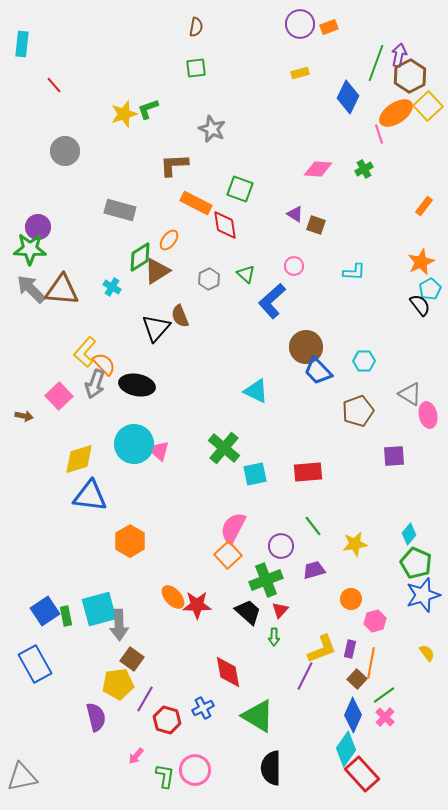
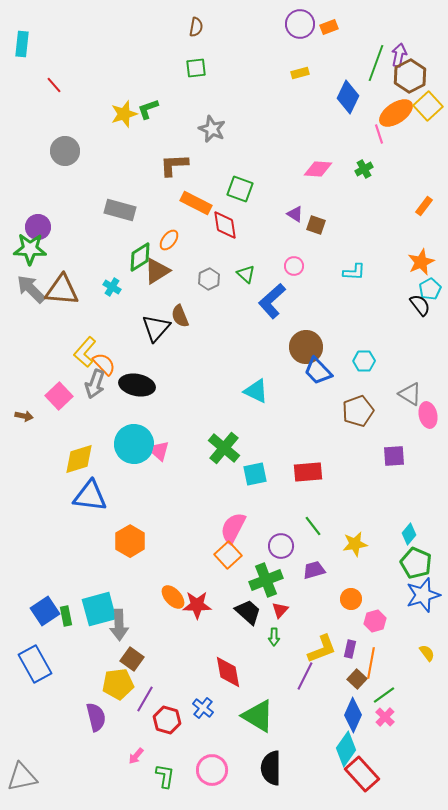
blue cross at (203, 708): rotated 25 degrees counterclockwise
pink circle at (195, 770): moved 17 px right
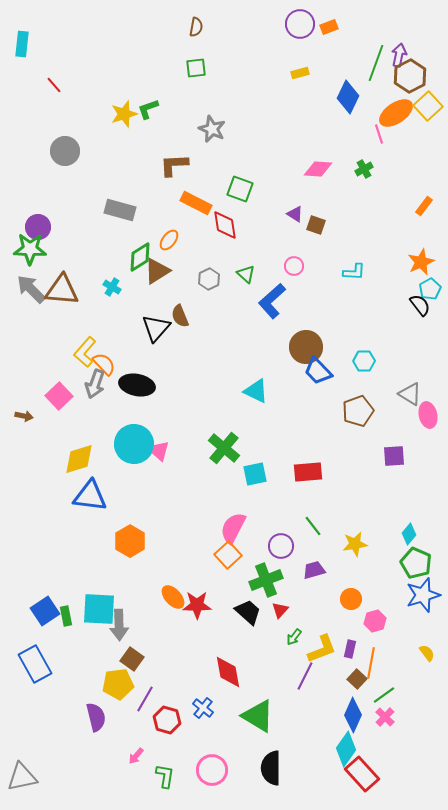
cyan square at (99, 609): rotated 18 degrees clockwise
green arrow at (274, 637): moved 20 px right; rotated 36 degrees clockwise
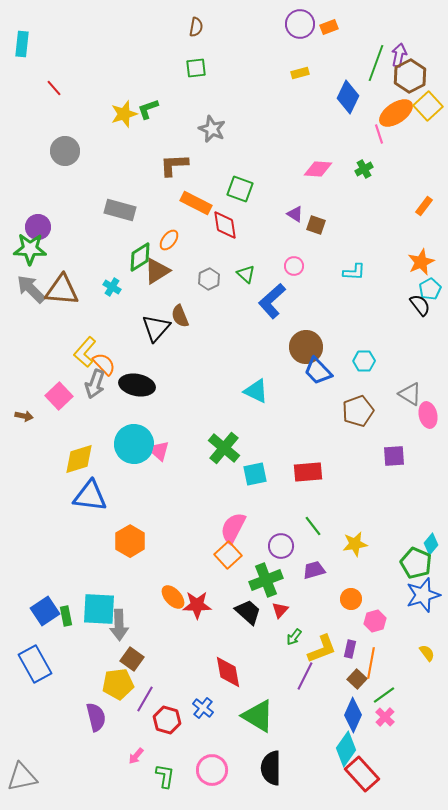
red line at (54, 85): moved 3 px down
cyan diamond at (409, 534): moved 22 px right, 10 px down
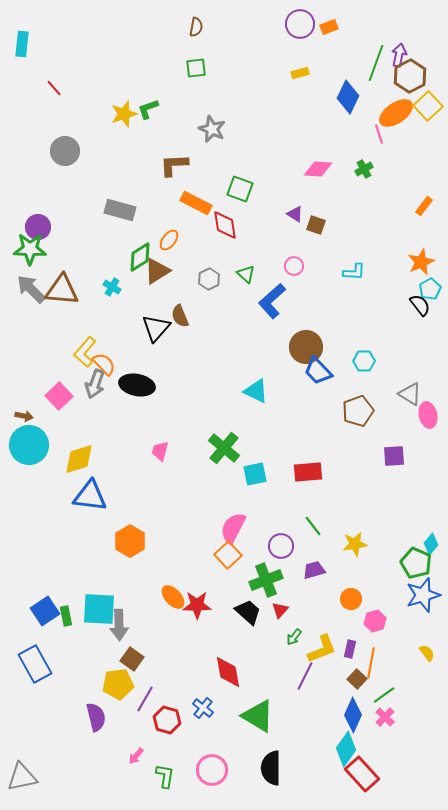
cyan circle at (134, 444): moved 105 px left, 1 px down
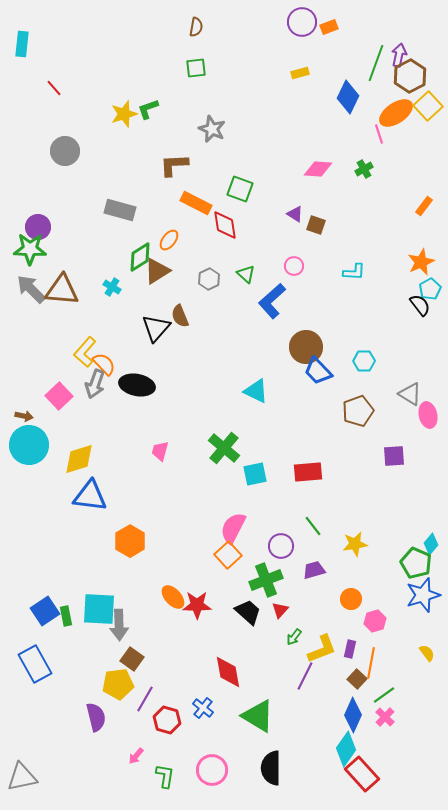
purple circle at (300, 24): moved 2 px right, 2 px up
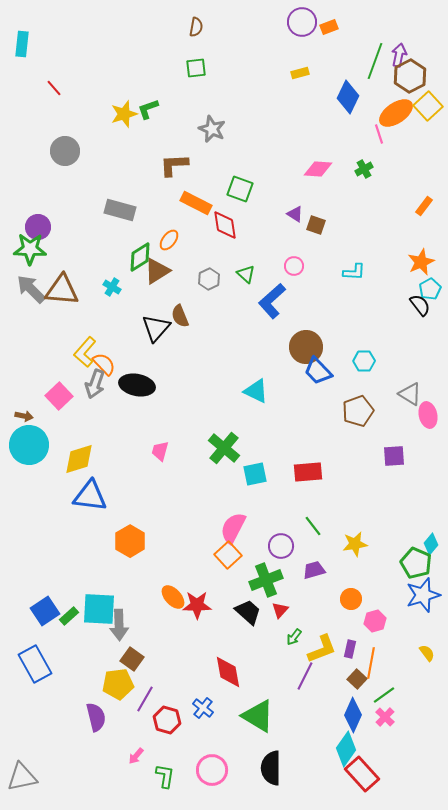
green line at (376, 63): moved 1 px left, 2 px up
green rectangle at (66, 616): moved 3 px right; rotated 60 degrees clockwise
